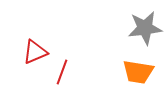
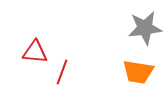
red triangle: rotated 28 degrees clockwise
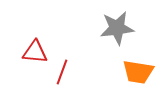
gray star: moved 28 px left
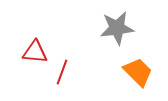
orange trapezoid: rotated 144 degrees counterclockwise
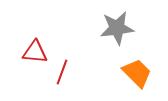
orange trapezoid: moved 1 px left, 1 px down
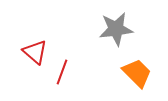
gray star: moved 1 px left, 1 px down
red triangle: rotated 36 degrees clockwise
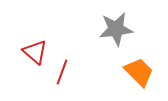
orange trapezoid: moved 2 px right, 1 px up
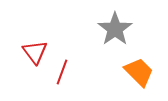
gray star: moved 1 px left; rotated 28 degrees counterclockwise
red triangle: rotated 12 degrees clockwise
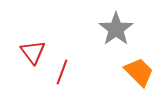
gray star: moved 1 px right
red triangle: moved 2 px left
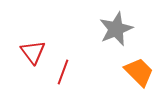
gray star: rotated 12 degrees clockwise
red line: moved 1 px right
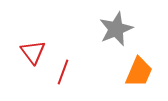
orange trapezoid: rotated 68 degrees clockwise
